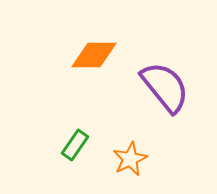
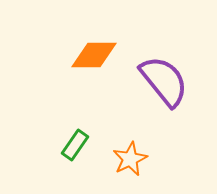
purple semicircle: moved 1 px left, 6 px up
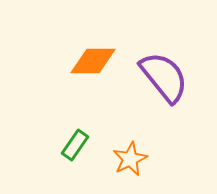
orange diamond: moved 1 px left, 6 px down
purple semicircle: moved 4 px up
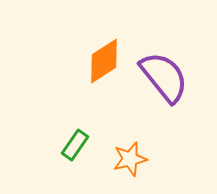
orange diamond: moved 11 px right; rotated 33 degrees counterclockwise
orange star: rotated 12 degrees clockwise
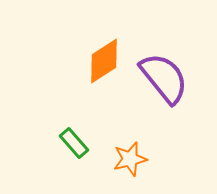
purple semicircle: moved 1 px down
green rectangle: moved 1 px left, 2 px up; rotated 76 degrees counterclockwise
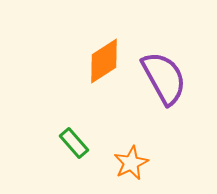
purple semicircle: rotated 10 degrees clockwise
orange star: moved 1 px right, 4 px down; rotated 12 degrees counterclockwise
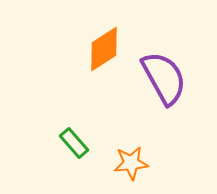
orange diamond: moved 12 px up
orange star: rotated 20 degrees clockwise
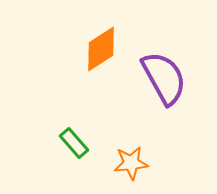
orange diamond: moved 3 px left
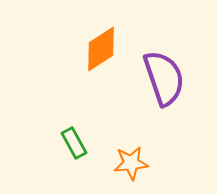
purple semicircle: rotated 10 degrees clockwise
green rectangle: rotated 12 degrees clockwise
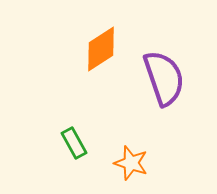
orange star: rotated 24 degrees clockwise
